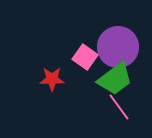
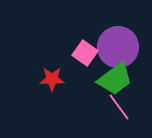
pink square: moved 4 px up
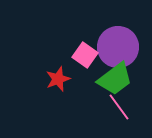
pink square: moved 2 px down
red star: moved 6 px right; rotated 20 degrees counterclockwise
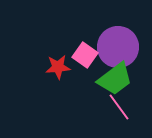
red star: moved 12 px up; rotated 15 degrees clockwise
